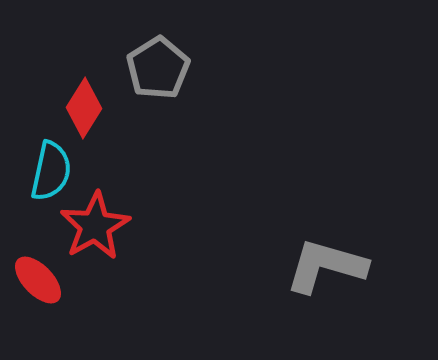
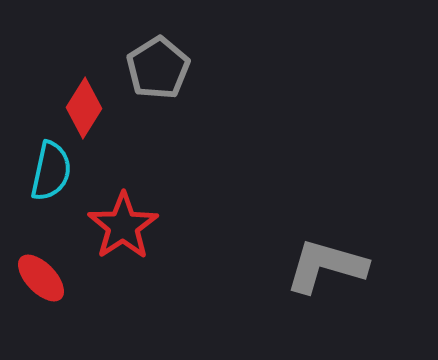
red star: moved 28 px right; rotated 4 degrees counterclockwise
red ellipse: moved 3 px right, 2 px up
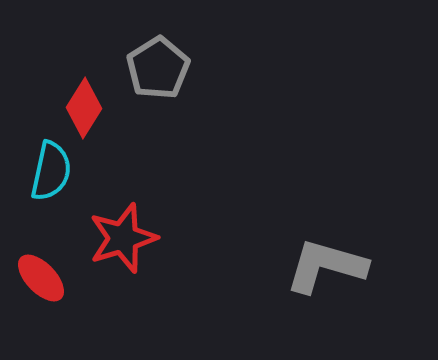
red star: moved 12 px down; rotated 16 degrees clockwise
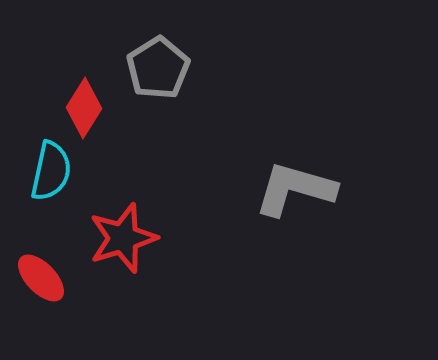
gray L-shape: moved 31 px left, 77 px up
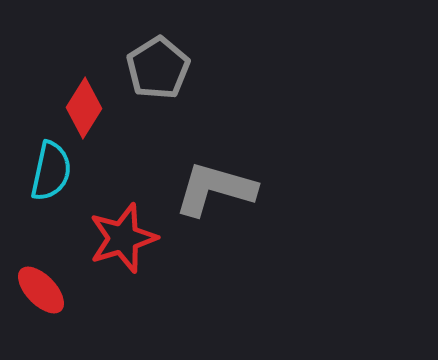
gray L-shape: moved 80 px left
red ellipse: moved 12 px down
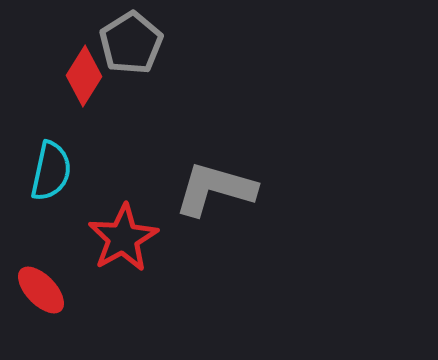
gray pentagon: moved 27 px left, 25 px up
red diamond: moved 32 px up
red star: rotated 12 degrees counterclockwise
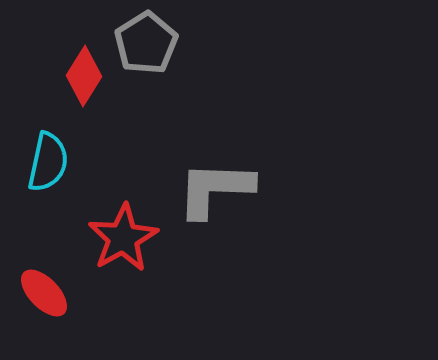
gray pentagon: moved 15 px right
cyan semicircle: moved 3 px left, 9 px up
gray L-shape: rotated 14 degrees counterclockwise
red ellipse: moved 3 px right, 3 px down
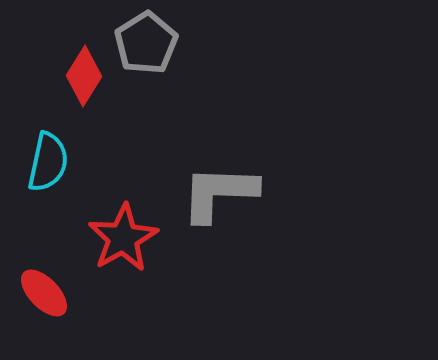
gray L-shape: moved 4 px right, 4 px down
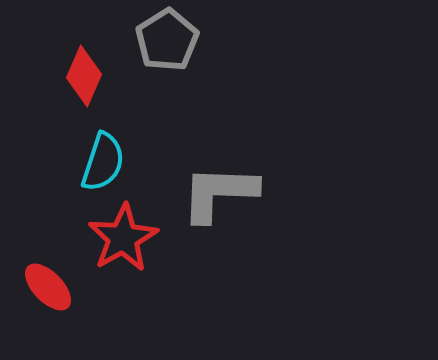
gray pentagon: moved 21 px right, 3 px up
red diamond: rotated 8 degrees counterclockwise
cyan semicircle: moved 55 px right; rotated 6 degrees clockwise
red ellipse: moved 4 px right, 6 px up
